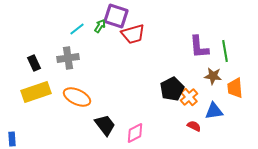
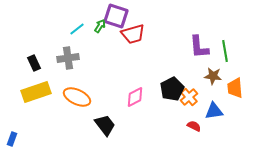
pink diamond: moved 36 px up
blue rectangle: rotated 24 degrees clockwise
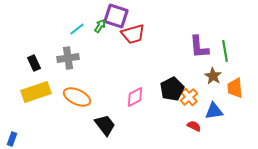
brown star: rotated 24 degrees clockwise
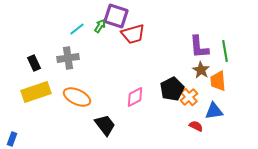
brown star: moved 12 px left, 6 px up
orange trapezoid: moved 17 px left, 7 px up
red semicircle: moved 2 px right
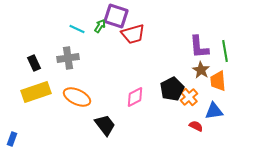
cyan line: rotated 63 degrees clockwise
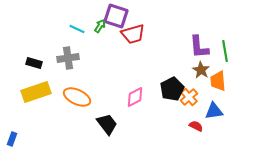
black rectangle: rotated 49 degrees counterclockwise
black trapezoid: moved 2 px right, 1 px up
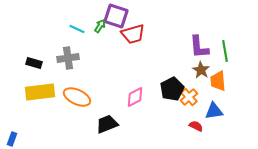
yellow rectangle: moved 4 px right; rotated 12 degrees clockwise
black trapezoid: rotated 75 degrees counterclockwise
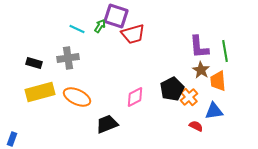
yellow rectangle: rotated 8 degrees counterclockwise
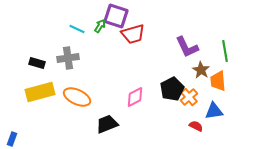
purple L-shape: moved 12 px left; rotated 20 degrees counterclockwise
black rectangle: moved 3 px right
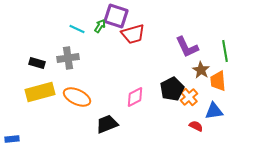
blue rectangle: rotated 64 degrees clockwise
